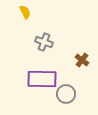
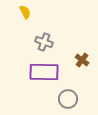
purple rectangle: moved 2 px right, 7 px up
gray circle: moved 2 px right, 5 px down
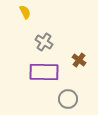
gray cross: rotated 12 degrees clockwise
brown cross: moved 3 px left
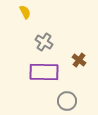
gray circle: moved 1 px left, 2 px down
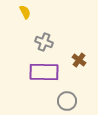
gray cross: rotated 12 degrees counterclockwise
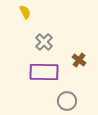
gray cross: rotated 24 degrees clockwise
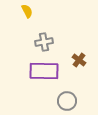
yellow semicircle: moved 2 px right, 1 px up
gray cross: rotated 36 degrees clockwise
purple rectangle: moved 1 px up
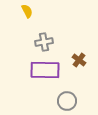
purple rectangle: moved 1 px right, 1 px up
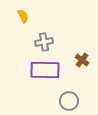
yellow semicircle: moved 4 px left, 5 px down
brown cross: moved 3 px right
gray circle: moved 2 px right
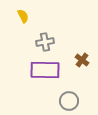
gray cross: moved 1 px right
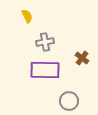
yellow semicircle: moved 4 px right
brown cross: moved 2 px up
